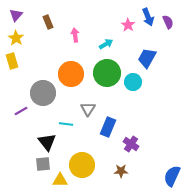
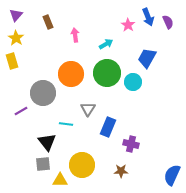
purple cross: rotated 21 degrees counterclockwise
blue semicircle: moved 1 px up
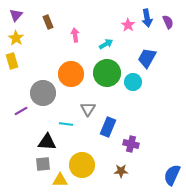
blue arrow: moved 1 px left, 1 px down; rotated 12 degrees clockwise
black triangle: rotated 48 degrees counterclockwise
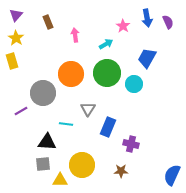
pink star: moved 5 px left, 1 px down
cyan circle: moved 1 px right, 2 px down
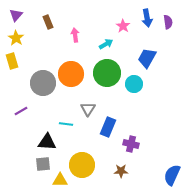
purple semicircle: rotated 16 degrees clockwise
gray circle: moved 10 px up
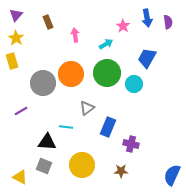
gray triangle: moved 1 px left, 1 px up; rotated 21 degrees clockwise
cyan line: moved 3 px down
gray square: moved 1 px right, 2 px down; rotated 28 degrees clockwise
yellow triangle: moved 40 px left, 3 px up; rotated 28 degrees clockwise
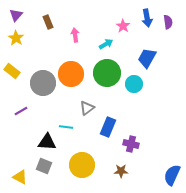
yellow rectangle: moved 10 px down; rotated 35 degrees counterclockwise
